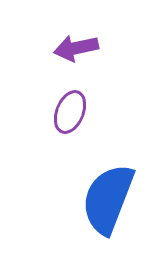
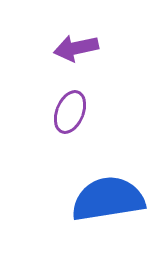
blue semicircle: rotated 60 degrees clockwise
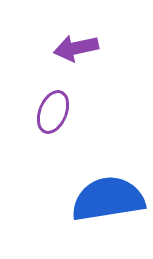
purple ellipse: moved 17 px left
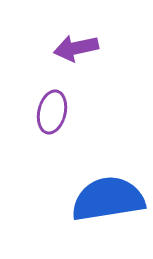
purple ellipse: moved 1 px left; rotated 9 degrees counterclockwise
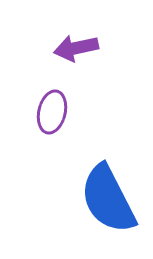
blue semicircle: rotated 108 degrees counterclockwise
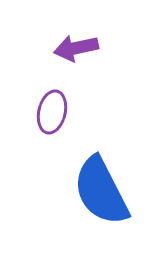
blue semicircle: moved 7 px left, 8 px up
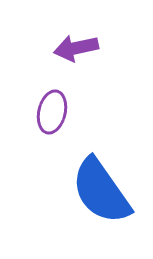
blue semicircle: rotated 8 degrees counterclockwise
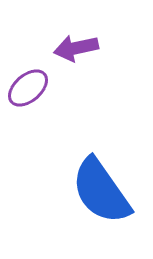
purple ellipse: moved 24 px left, 24 px up; rotated 36 degrees clockwise
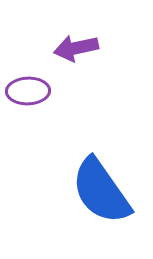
purple ellipse: moved 3 px down; rotated 39 degrees clockwise
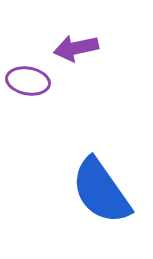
purple ellipse: moved 10 px up; rotated 12 degrees clockwise
